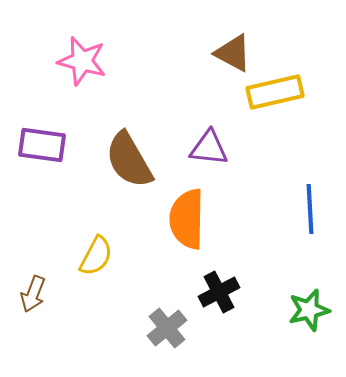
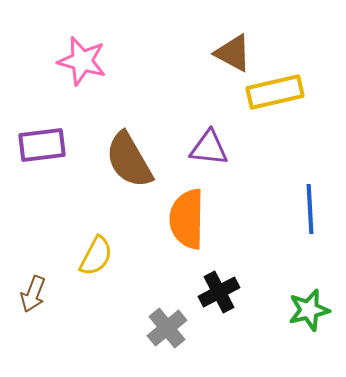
purple rectangle: rotated 15 degrees counterclockwise
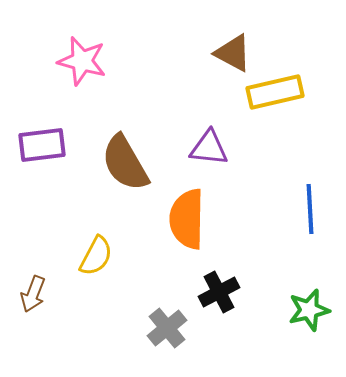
brown semicircle: moved 4 px left, 3 px down
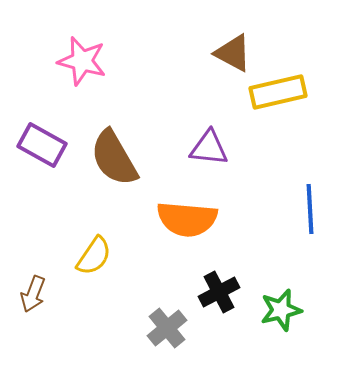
yellow rectangle: moved 3 px right
purple rectangle: rotated 36 degrees clockwise
brown semicircle: moved 11 px left, 5 px up
orange semicircle: rotated 86 degrees counterclockwise
yellow semicircle: moved 2 px left; rotated 6 degrees clockwise
green star: moved 28 px left
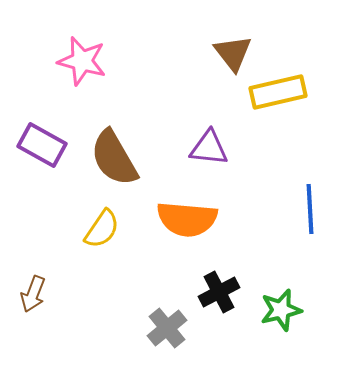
brown triangle: rotated 24 degrees clockwise
yellow semicircle: moved 8 px right, 27 px up
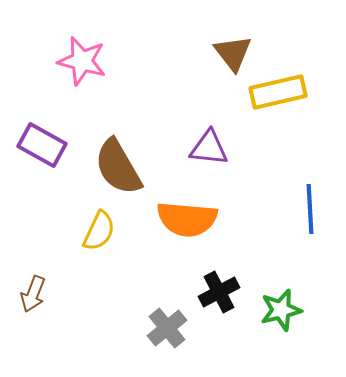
brown semicircle: moved 4 px right, 9 px down
yellow semicircle: moved 3 px left, 2 px down; rotated 9 degrees counterclockwise
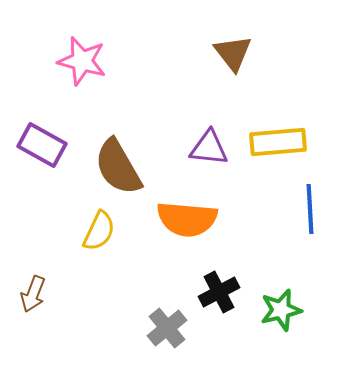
yellow rectangle: moved 50 px down; rotated 8 degrees clockwise
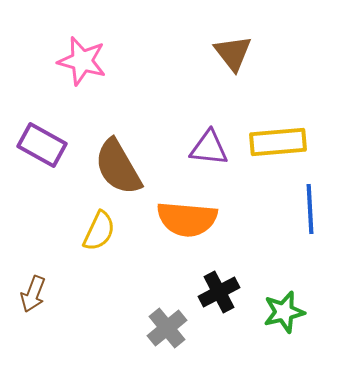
green star: moved 3 px right, 2 px down
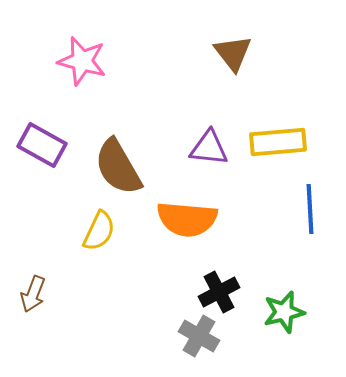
gray cross: moved 32 px right, 8 px down; rotated 21 degrees counterclockwise
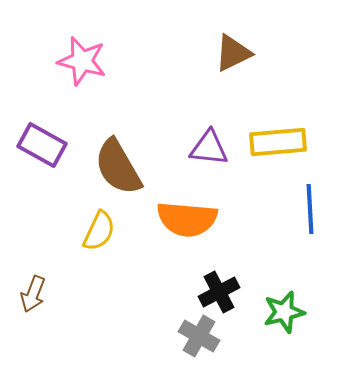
brown triangle: rotated 42 degrees clockwise
